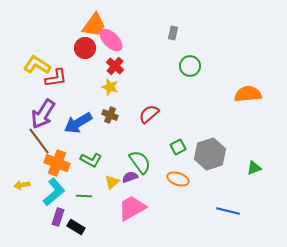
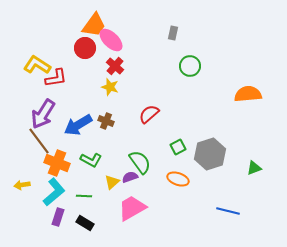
brown cross: moved 4 px left, 6 px down
blue arrow: moved 2 px down
black rectangle: moved 9 px right, 4 px up
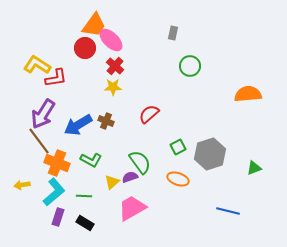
yellow star: moved 3 px right; rotated 18 degrees counterclockwise
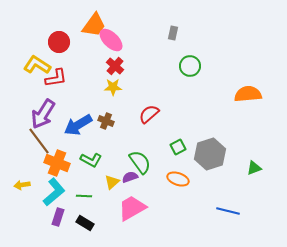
red circle: moved 26 px left, 6 px up
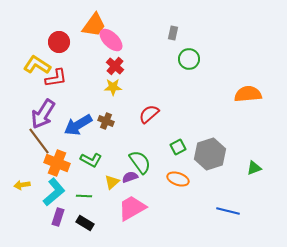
green circle: moved 1 px left, 7 px up
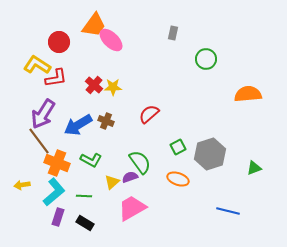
green circle: moved 17 px right
red cross: moved 21 px left, 19 px down
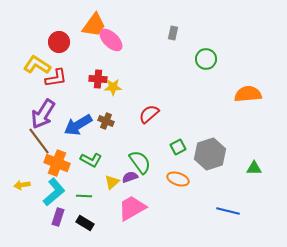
red cross: moved 4 px right, 6 px up; rotated 36 degrees counterclockwise
green triangle: rotated 21 degrees clockwise
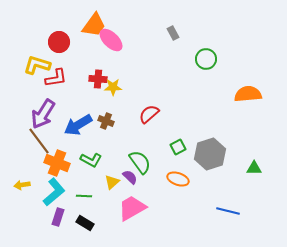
gray rectangle: rotated 40 degrees counterclockwise
yellow L-shape: rotated 16 degrees counterclockwise
purple semicircle: rotated 63 degrees clockwise
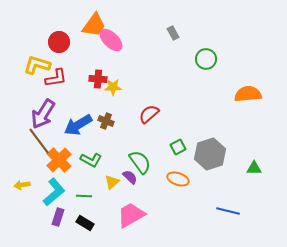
orange cross: moved 2 px right, 3 px up; rotated 25 degrees clockwise
pink trapezoid: moved 1 px left, 7 px down
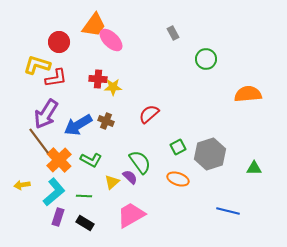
purple arrow: moved 3 px right
